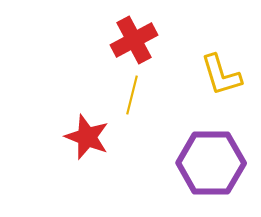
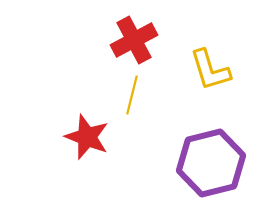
yellow L-shape: moved 11 px left, 5 px up
purple hexagon: rotated 14 degrees counterclockwise
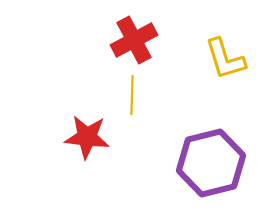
yellow L-shape: moved 15 px right, 11 px up
yellow line: rotated 12 degrees counterclockwise
red star: rotated 15 degrees counterclockwise
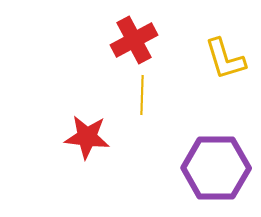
yellow line: moved 10 px right
purple hexagon: moved 5 px right, 5 px down; rotated 14 degrees clockwise
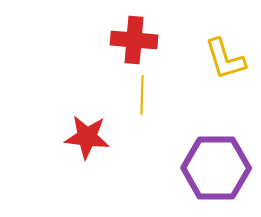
red cross: rotated 33 degrees clockwise
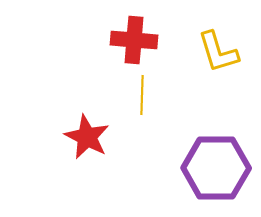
yellow L-shape: moved 7 px left, 7 px up
red star: rotated 21 degrees clockwise
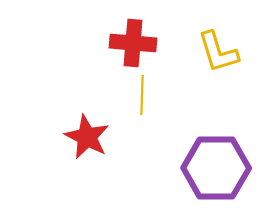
red cross: moved 1 px left, 3 px down
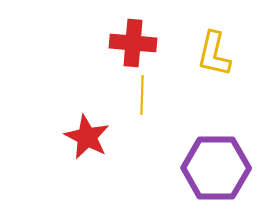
yellow L-shape: moved 4 px left, 2 px down; rotated 30 degrees clockwise
